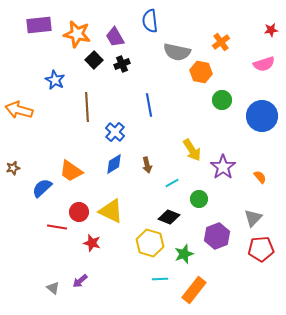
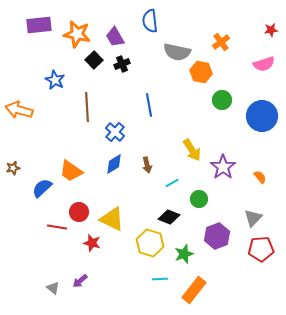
yellow triangle at (111, 211): moved 1 px right, 8 px down
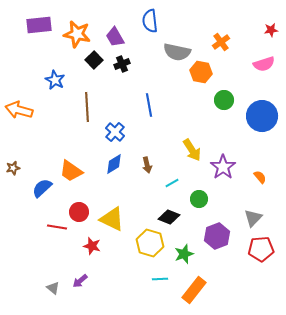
green circle at (222, 100): moved 2 px right
red star at (92, 243): moved 3 px down
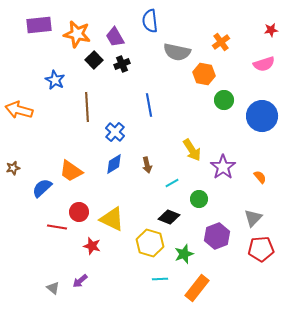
orange hexagon at (201, 72): moved 3 px right, 2 px down
orange rectangle at (194, 290): moved 3 px right, 2 px up
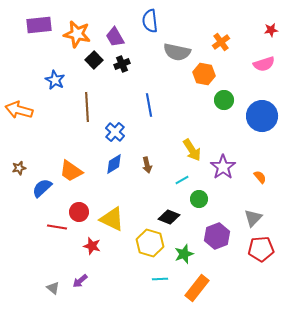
brown star at (13, 168): moved 6 px right
cyan line at (172, 183): moved 10 px right, 3 px up
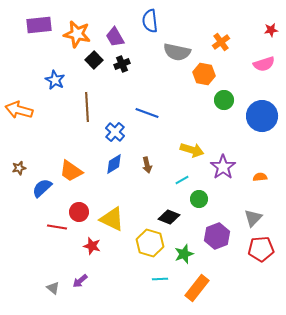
blue line at (149, 105): moved 2 px left, 8 px down; rotated 60 degrees counterclockwise
yellow arrow at (192, 150): rotated 40 degrees counterclockwise
orange semicircle at (260, 177): rotated 56 degrees counterclockwise
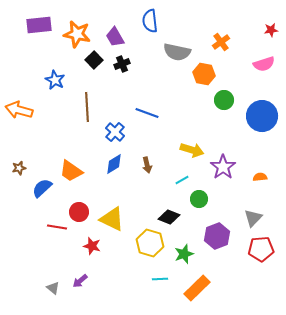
orange rectangle at (197, 288): rotated 8 degrees clockwise
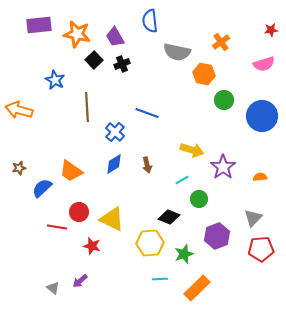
yellow hexagon at (150, 243): rotated 20 degrees counterclockwise
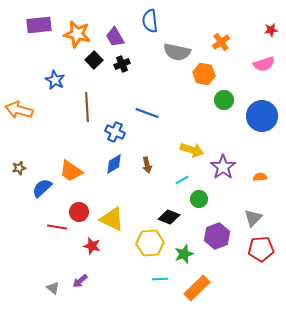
blue cross at (115, 132): rotated 18 degrees counterclockwise
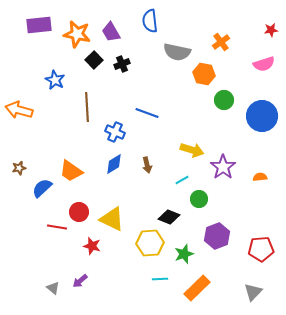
purple trapezoid at (115, 37): moved 4 px left, 5 px up
gray triangle at (253, 218): moved 74 px down
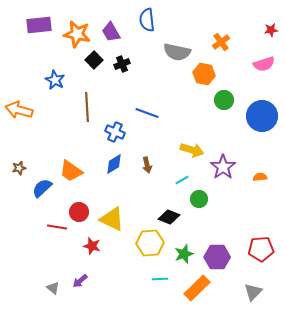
blue semicircle at (150, 21): moved 3 px left, 1 px up
purple hexagon at (217, 236): moved 21 px down; rotated 20 degrees clockwise
